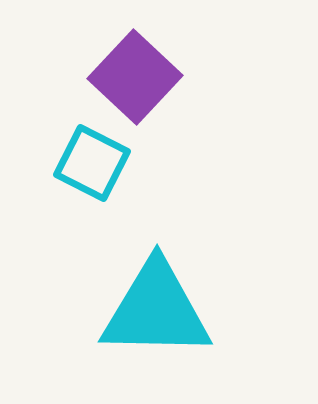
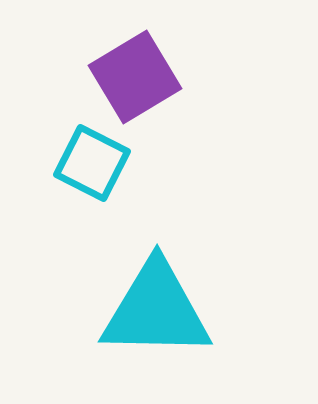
purple square: rotated 16 degrees clockwise
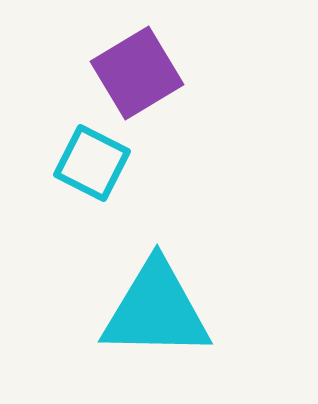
purple square: moved 2 px right, 4 px up
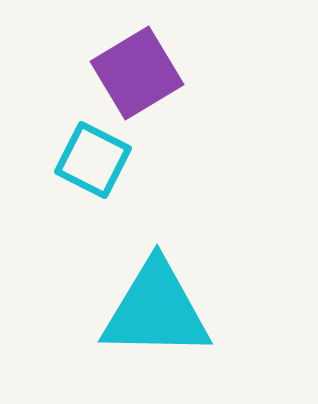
cyan square: moved 1 px right, 3 px up
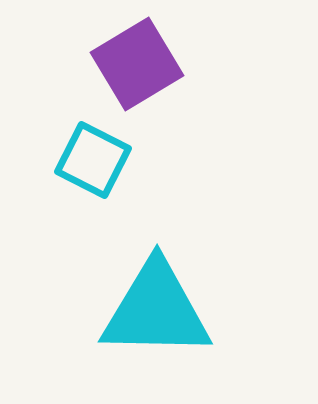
purple square: moved 9 px up
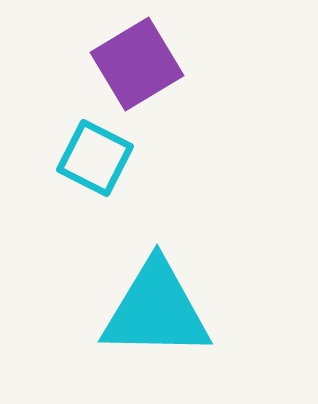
cyan square: moved 2 px right, 2 px up
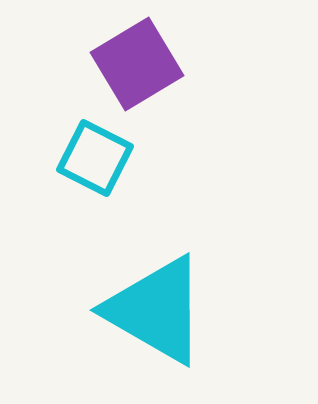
cyan triangle: rotated 29 degrees clockwise
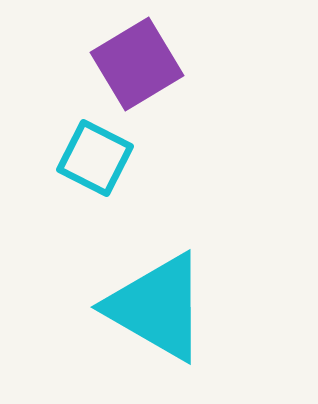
cyan triangle: moved 1 px right, 3 px up
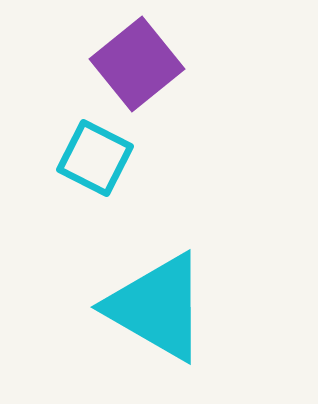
purple square: rotated 8 degrees counterclockwise
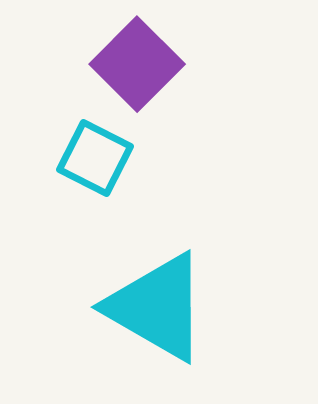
purple square: rotated 6 degrees counterclockwise
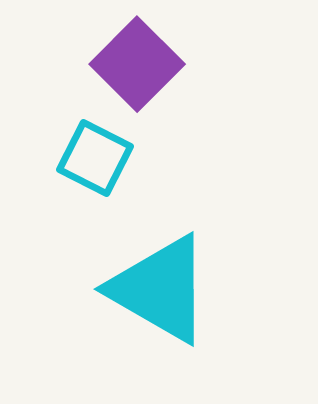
cyan triangle: moved 3 px right, 18 px up
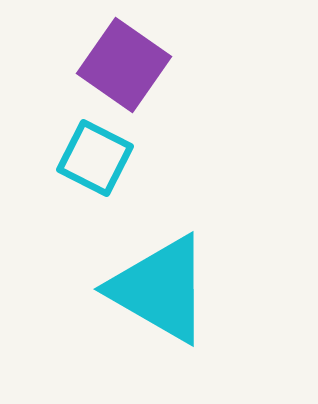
purple square: moved 13 px left, 1 px down; rotated 10 degrees counterclockwise
